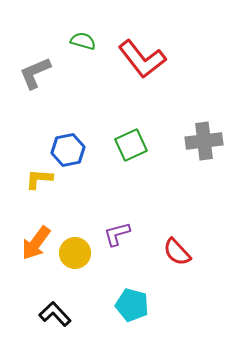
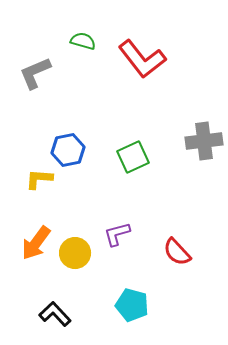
green square: moved 2 px right, 12 px down
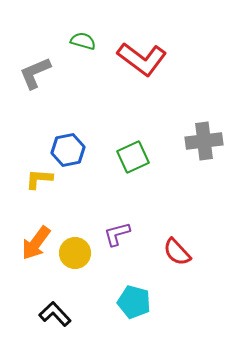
red L-shape: rotated 15 degrees counterclockwise
cyan pentagon: moved 2 px right, 3 px up
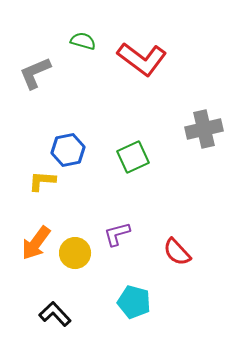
gray cross: moved 12 px up; rotated 6 degrees counterclockwise
yellow L-shape: moved 3 px right, 2 px down
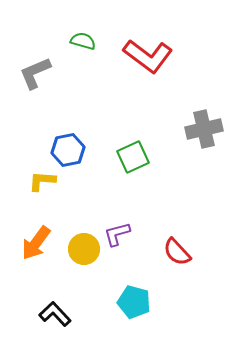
red L-shape: moved 6 px right, 3 px up
yellow circle: moved 9 px right, 4 px up
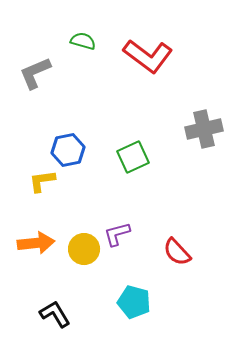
yellow L-shape: rotated 12 degrees counterclockwise
orange arrow: rotated 132 degrees counterclockwise
black L-shape: rotated 12 degrees clockwise
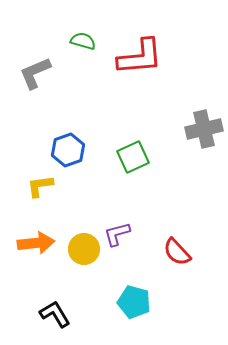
red L-shape: moved 8 px left, 1 px down; rotated 42 degrees counterclockwise
blue hexagon: rotated 8 degrees counterclockwise
yellow L-shape: moved 2 px left, 5 px down
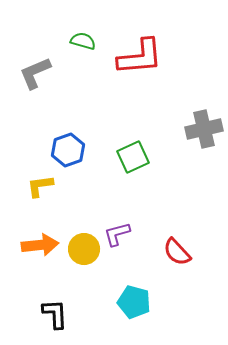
orange arrow: moved 4 px right, 2 px down
black L-shape: rotated 28 degrees clockwise
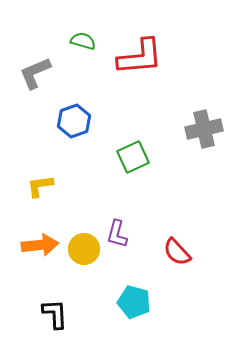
blue hexagon: moved 6 px right, 29 px up
purple L-shape: rotated 60 degrees counterclockwise
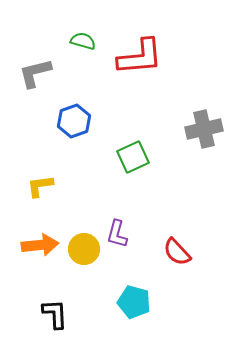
gray L-shape: rotated 9 degrees clockwise
